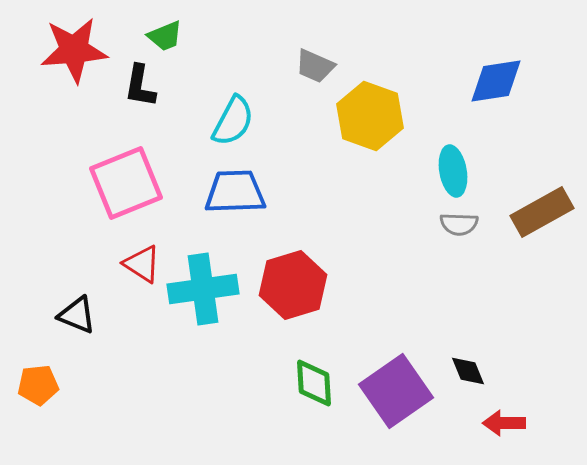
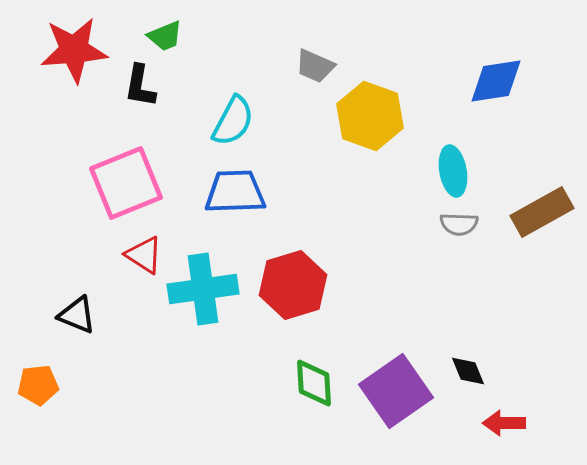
red triangle: moved 2 px right, 9 px up
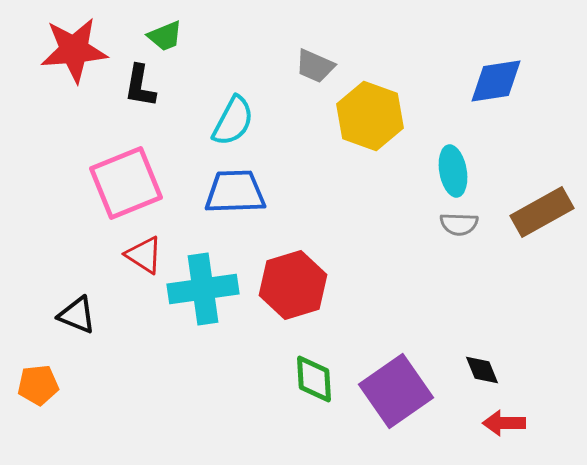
black diamond: moved 14 px right, 1 px up
green diamond: moved 4 px up
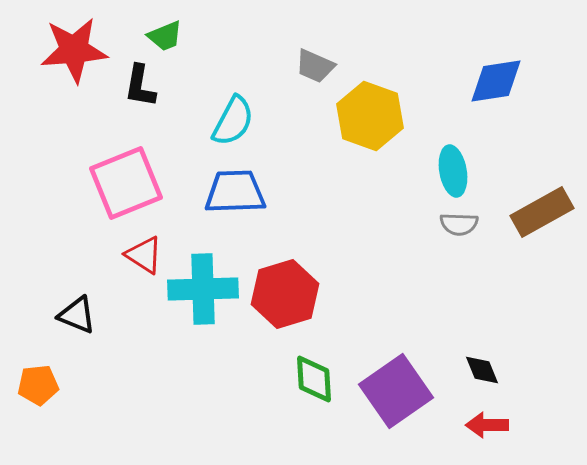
red hexagon: moved 8 px left, 9 px down
cyan cross: rotated 6 degrees clockwise
red arrow: moved 17 px left, 2 px down
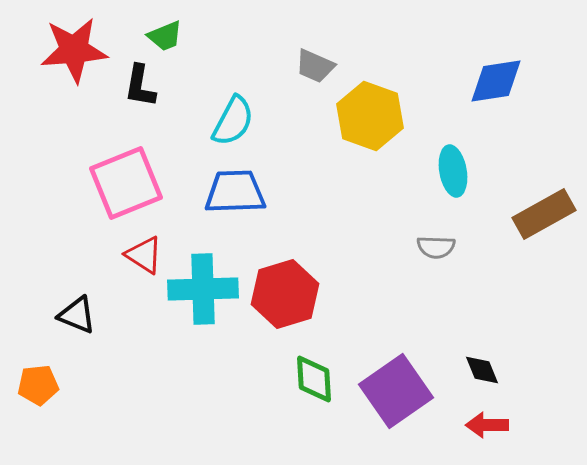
brown rectangle: moved 2 px right, 2 px down
gray semicircle: moved 23 px left, 23 px down
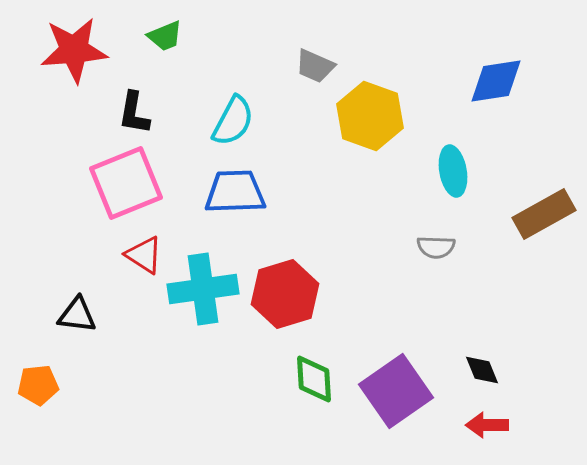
black L-shape: moved 6 px left, 27 px down
cyan cross: rotated 6 degrees counterclockwise
black triangle: rotated 15 degrees counterclockwise
